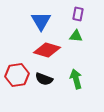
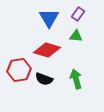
purple rectangle: rotated 24 degrees clockwise
blue triangle: moved 8 px right, 3 px up
red hexagon: moved 2 px right, 5 px up
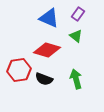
blue triangle: rotated 35 degrees counterclockwise
green triangle: rotated 32 degrees clockwise
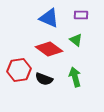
purple rectangle: moved 3 px right, 1 px down; rotated 56 degrees clockwise
green triangle: moved 4 px down
red diamond: moved 2 px right, 1 px up; rotated 20 degrees clockwise
green arrow: moved 1 px left, 2 px up
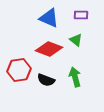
red diamond: rotated 16 degrees counterclockwise
black semicircle: moved 2 px right, 1 px down
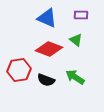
blue triangle: moved 2 px left
green arrow: rotated 42 degrees counterclockwise
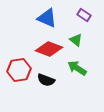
purple rectangle: moved 3 px right; rotated 32 degrees clockwise
green arrow: moved 2 px right, 9 px up
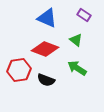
red diamond: moved 4 px left
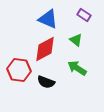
blue triangle: moved 1 px right, 1 px down
red diamond: rotated 48 degrees counterclockwise
red hexagon: rotated 15 degrees clockwise
black semicircle: moved 2 px down
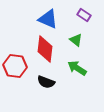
red diamond: rotated 56 degrees counterclockwise
red hexagon: moved 4 px left, 4 px up
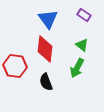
blue triangle: rotated 30 degrees clockwise
green triangle: moved 6 px right, 5 px down
green arrow: rotated 96 degrees counterclockwise
black semicircle: rotated 48 degrees clockwise
